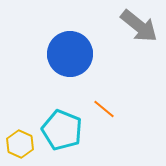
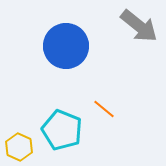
blue circle: moved 4 px left, 8 px up
yellow hexagon: moved 1 px left, 3 px down
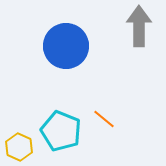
gray arrow: rotated 129 degrees counterclockwise
orange line: moved 10 px down
cyan pentagon: moved 1 px left, 1 px down
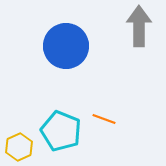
orange line: rotated 20 degrees counterclockwise
yellow hexagon: rotated 12 degrees clockwise
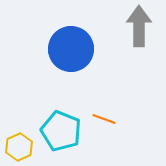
blue circle: moved 5 px right, 3 px down
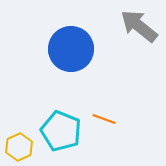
gray arrow: rotated 51 degrees counterclockwise
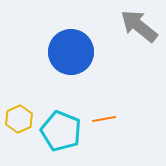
blue circle: moved 3 px down
orange line: rotated 30 degrees counterclockwise
yellow hexagon: moved 28 px up
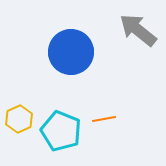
gray arrow: moved 1 px left, 4 px down
